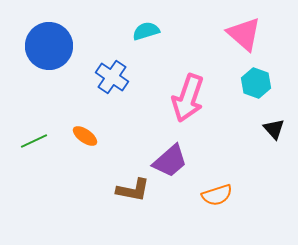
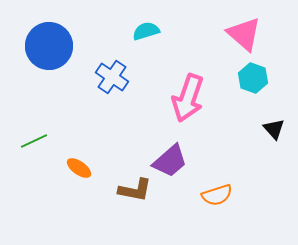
cyan hexagon: moved 3 px left, 5 px up
orange ellipse: moved 6 px left, 32 px down
brown L-shape: moved 2 px right
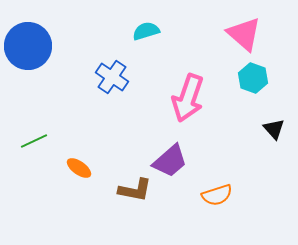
blue circle: moved 21 px left
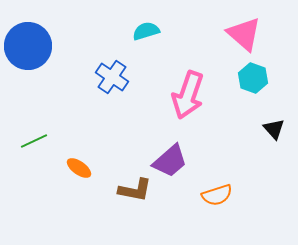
pink arrow: moved 3 px up
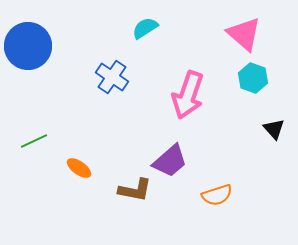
cyan semicircle: moved 1 px left, 3 px up; rotated 16 degrees counterclockwise
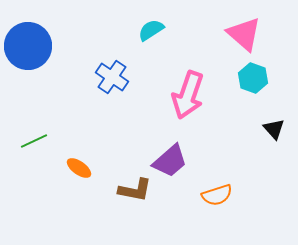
cyan semicircle: moved 6 px right, 2 px down
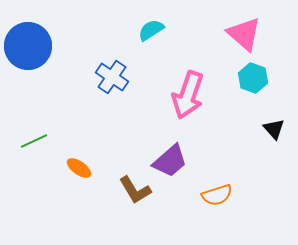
brown L-shape: rotated 48 degrees clockwise
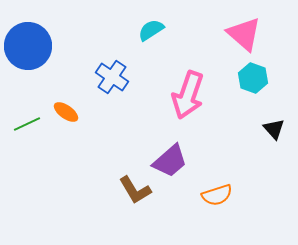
green line: moved 7 px left, 17 px up
orange ellipse: moved 13 px left, 56 px up
